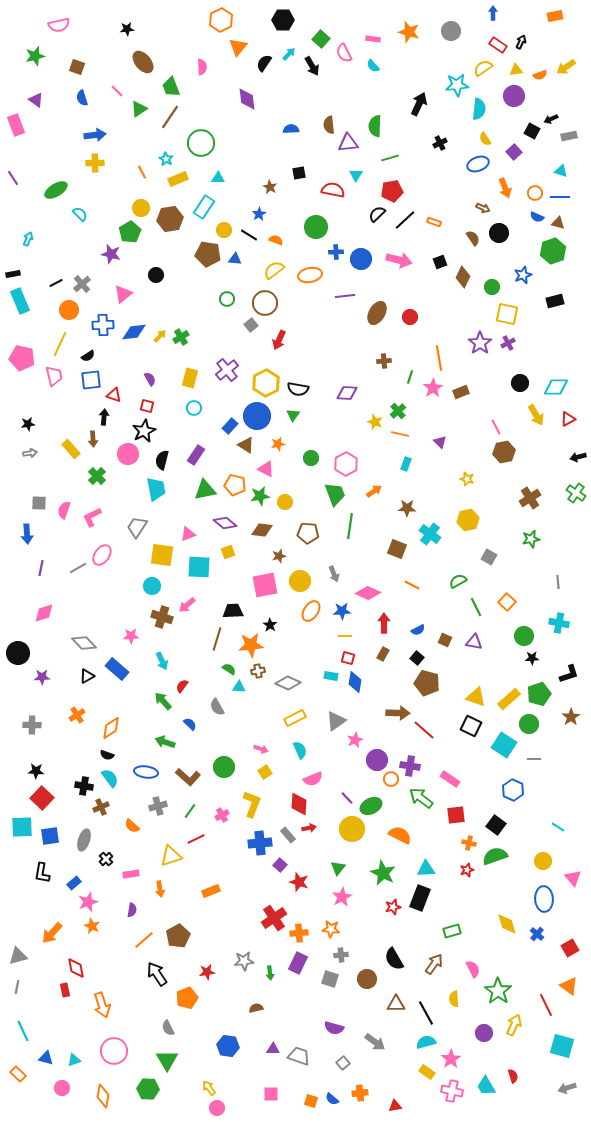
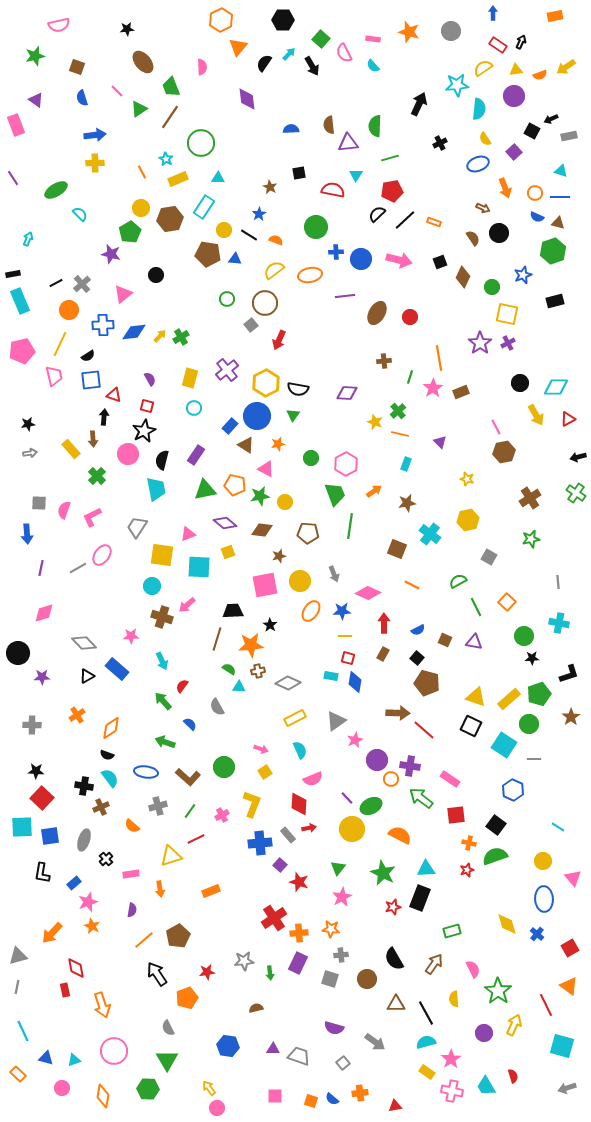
pink pentagon at (22, 358): moved 7 px up; rotated 25 degrees counterclockwise
brown star at (407, 508): moved 5 px up; rotated 12 degrees counterclockwise
pink square at (271, 1094): moved 4 px right, 2 px down
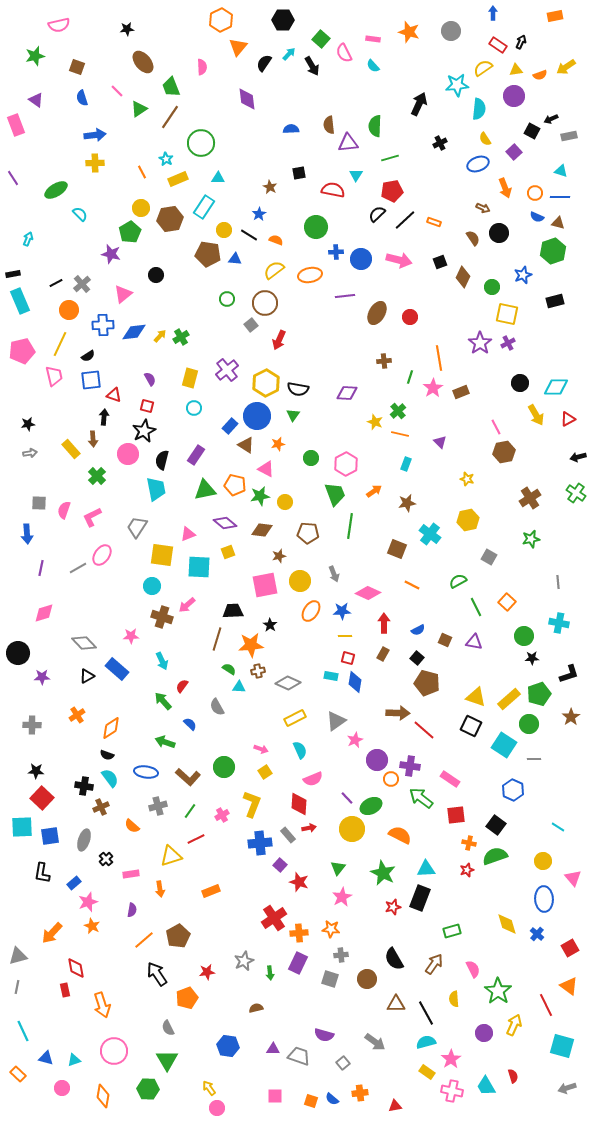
gray star at (244, 961): rotated 18 degrees counterclockwise
purple semicircle at (334, 1028): moved 10 px left, 7 px down
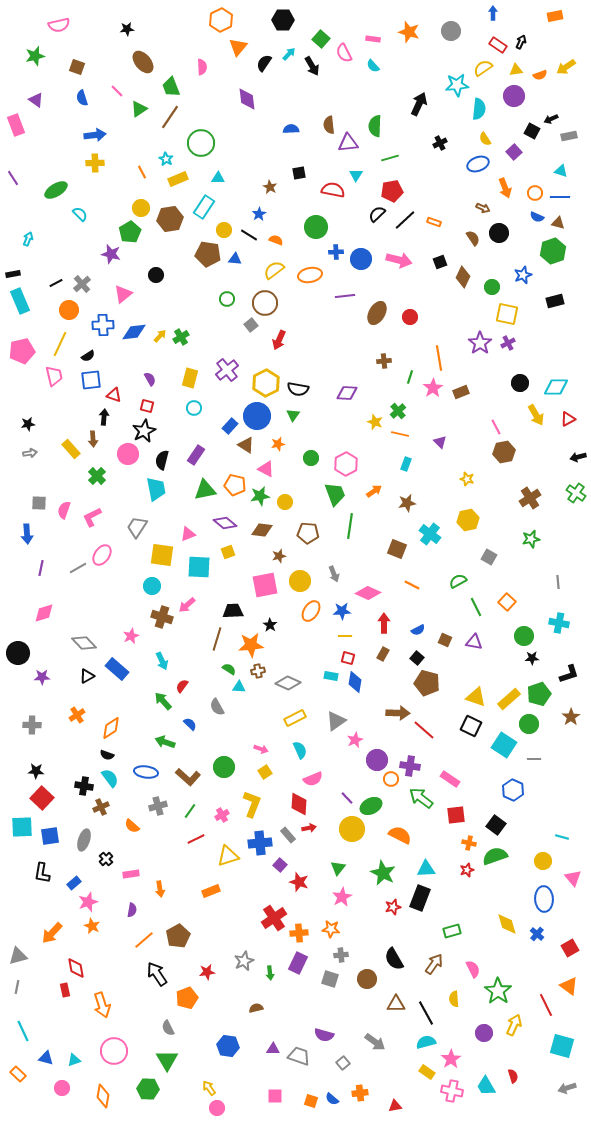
pink star at (131, 636): rotated 21 degrees counterclockwise
cyan line at (558, 827): moved 4 px right, 10 px down; rotated 16 degrees counterclockwise
yellow triangle at (171, 856): moved 57 px right
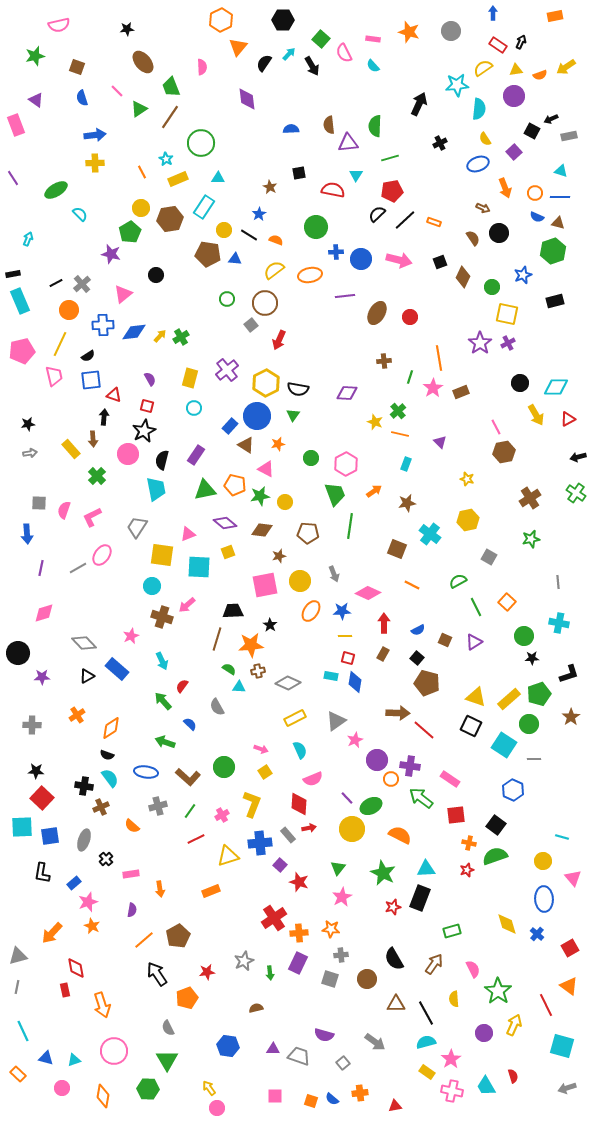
purple triangle at (474, 642): rotated 42 degrees counterclockwise
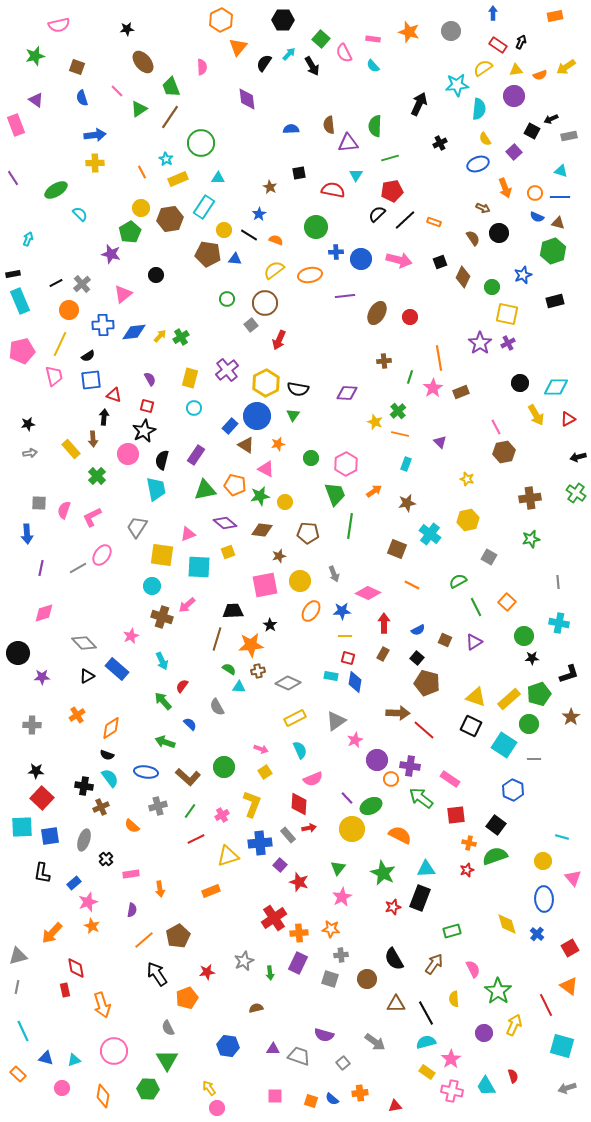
brown cross at (530, 498): rotated 25 degrees clockwise
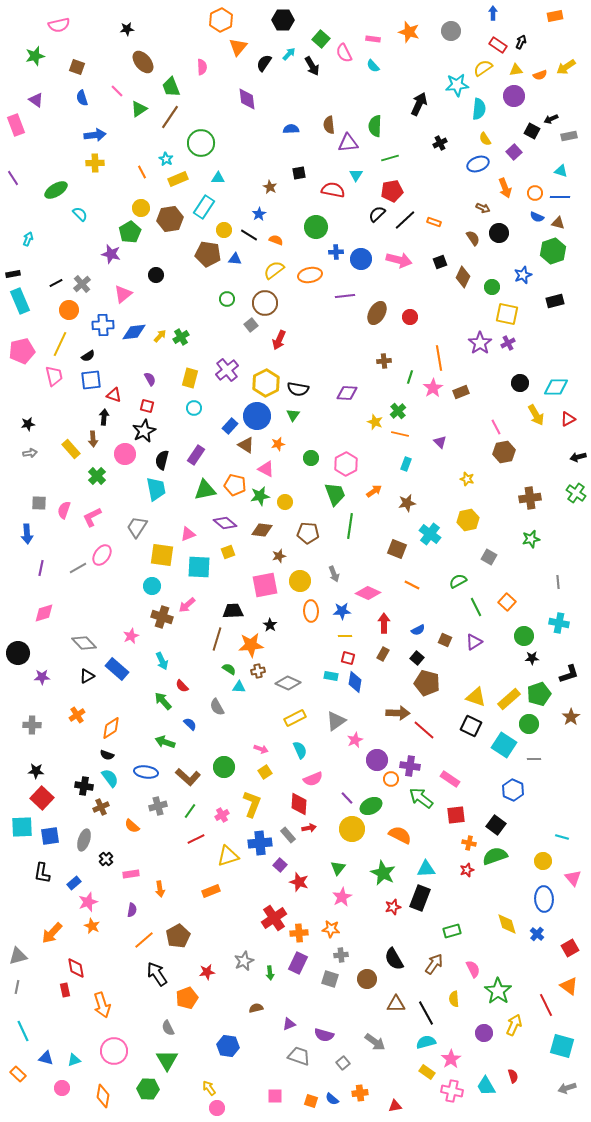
pink circle at (128, 454): moved 3 px left
orange ellipse at (311, 611): rotated 35 degrees counterclockwise
red semicircle at (182, 686): rotated 80 degrees counterclockwise
purple triangle at (273, 1049): moved 16 px right, 25 px up; rotated 24 degrees counterclockwise
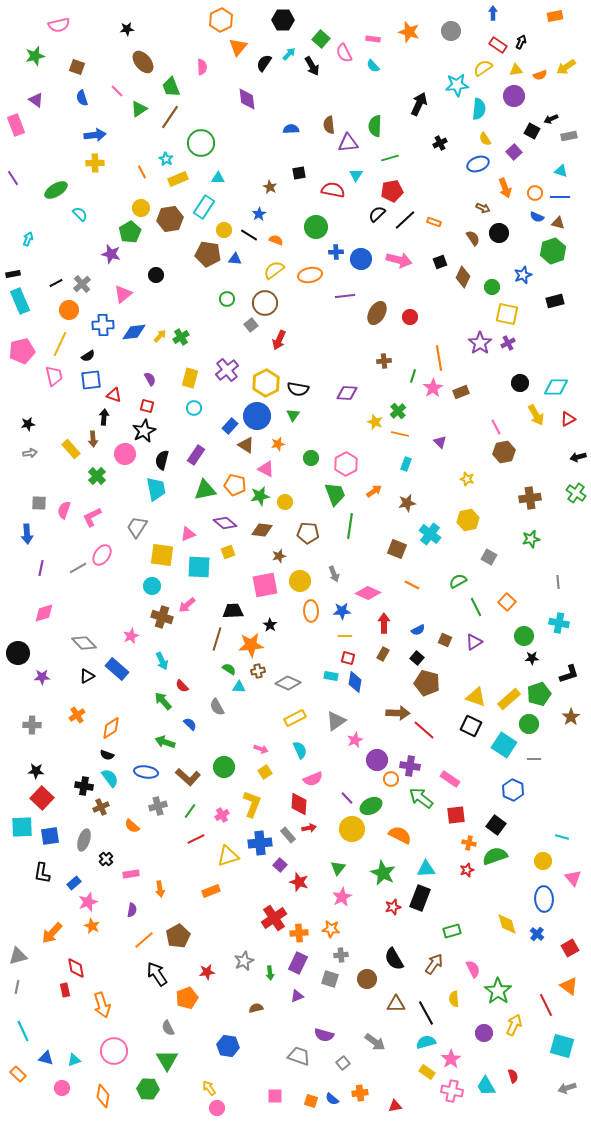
green line at (410, 377): moved 3 px right, 1 px up
purple triangle at (289, 1024): moved 8 px right, 28 px up
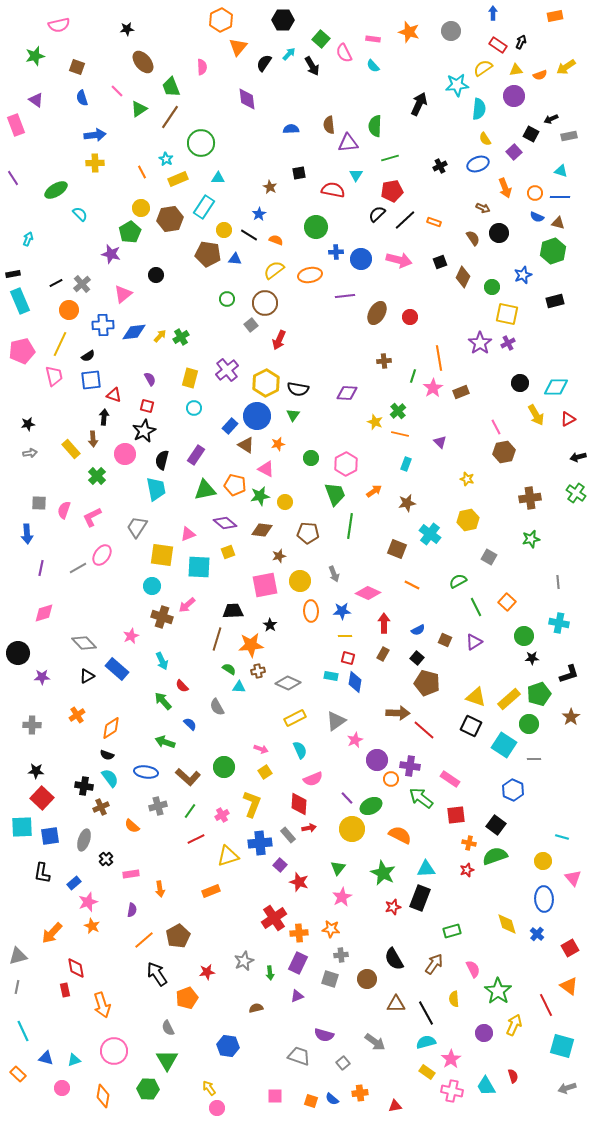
black square at (532, 131): moved 1 px left, 3 px down
black cross at (440, 143): moved 23 px down
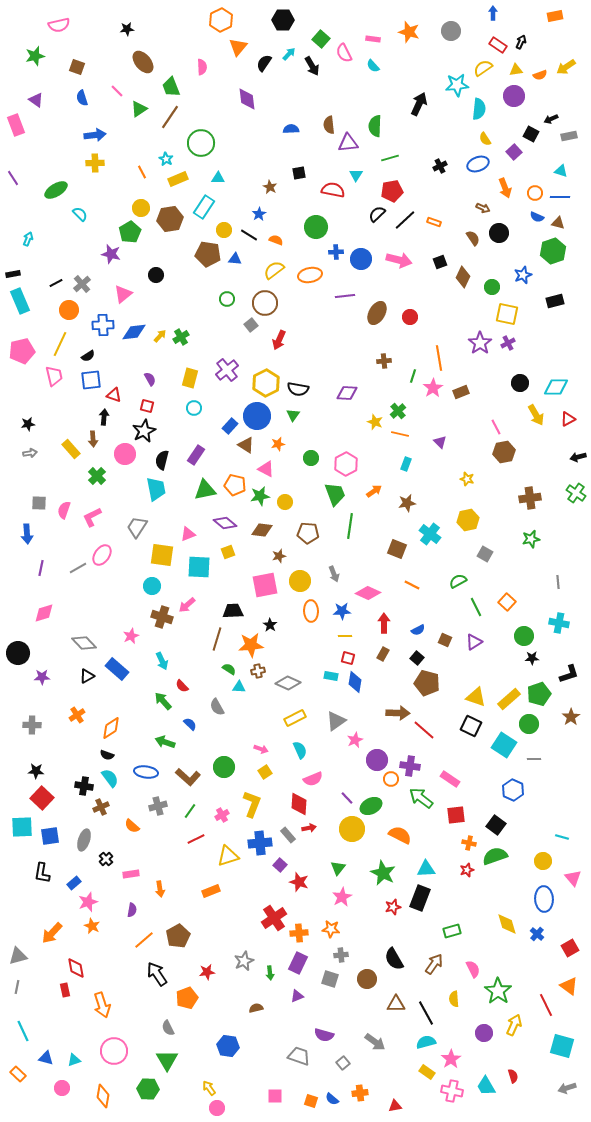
gray square at (489, 557): moved 4 px left, 3 px up
